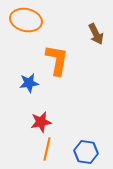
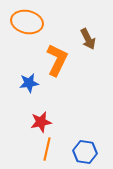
orange ellipse: moved 1 px right, 2 px down
brown arrow: moved 8 px left, 5 px down
orange L-shape: rotated 16 degrees clockwise
blue hexagon: moved 1 px left
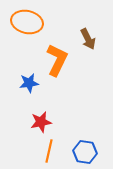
orange line: moved 2 px right, 2 px down
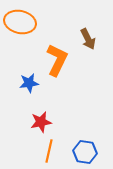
orange ellipse: moved 7 px left
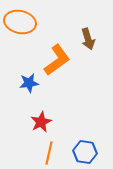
brown arrow: rotated 10 degrees clockwise
orange L-shape: rotated 28 degrees clockwise
red star: rotated 15 degrees counterclockwise
orange line: moved 2 px down
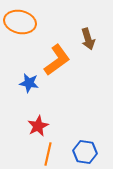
blue star: rotated 18 degrees clockwise
red star: moved 3 px left, 4 px down
orange line: moved 1 px left, 1 px down
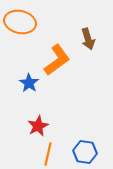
blue star: rotated 24 degrees clockwise
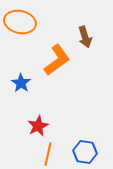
brown arrow: moved 3 px left, 2 px up
blue star: moved 8 px left
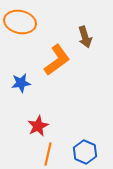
blue star: rotated 30 degrees clockwise
blue hexagon: rotated 15 degrees clockwise
